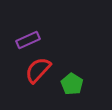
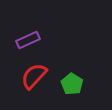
red semicircle: moved 4 px left, 6 px down
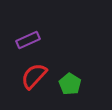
green pentagon: moved 2 px left
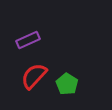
green pentagon: moved 3 px left
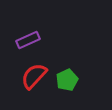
green pentagon: moved 4 px up; rotated 15 degrees clockwise
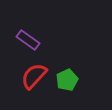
purple rectangle: rotated 60 degrees clockwise
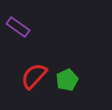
purple rectangle: moved 10 px left, 13 px up
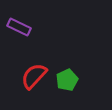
purple rectangle: moved 1 px right; rotated 10 degrees counterclockwise
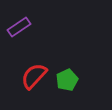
purple rectangle: rotated 60 degrees counterclockwise
